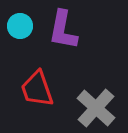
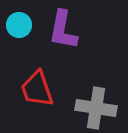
cyan circle: moved 1 px left, 1 px up
gray cross: rotated 33 degrees counterclockwise
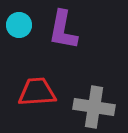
red trapezoid: moved 3 px down; rotated 105 degrees clockwise
gray cross: moved 2 px left, 1 px up
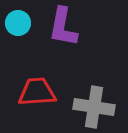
cyan circle: moved 1 px left, 2 px up
purple L-shape: moved 3 px up
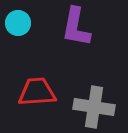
purple L-shape: moved 13 px right
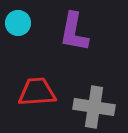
purple L-shape: moved 2 px left, 5 px down
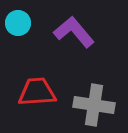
purple L-shape: rotated 129 degrees clockwise
gray cross: moved 2 px up
